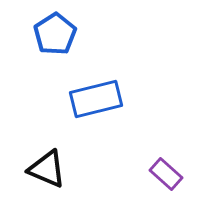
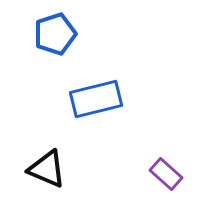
blue pentagon: rotated 15 degrees clockwise
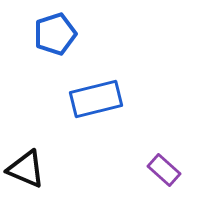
black triangle: moved 21 px left
purple rectangle: moved 2 px left, 4 px up
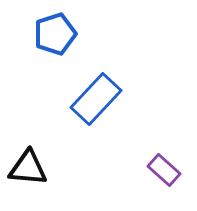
blue rectangle: rotated 33 degrees counterclockwise
black triangle: moved 2 px right, 1 px up; rotated 18 degrees counterclockwise
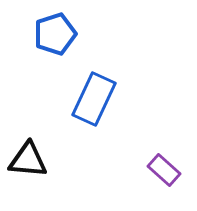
blue rectangle: moved 2 px left; rotated 18 degrees counterclockwise
black triangle: moved 8 px up
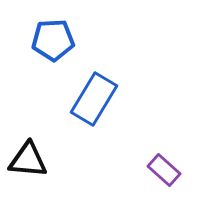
blue pentagon: moved 2 px left, 6 px down; rotated 15 degrees clockwise
blue rectangle: rotated 6 degrees clockwise
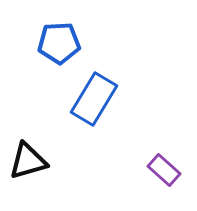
blue pentagon: moved 6 px right, 3 px down
black triangle: moved 1 px down; rotated 21 degrees counterclockwise
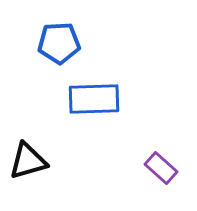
blue rectangle: rotated 57 degrees clockwise
purple rectangle: moved 3 px left, 2 px up
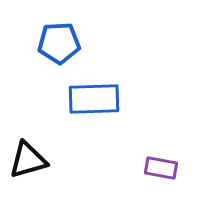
black triangle: moved 1 px up
purple rectangle: rotated 32 degrees counterclockwise
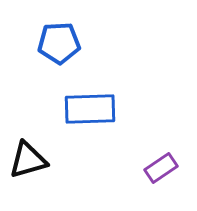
blue rectangle: moved 4 px left, 10 px down
purple rectangle: rotated 44 degrees counterclockwise
